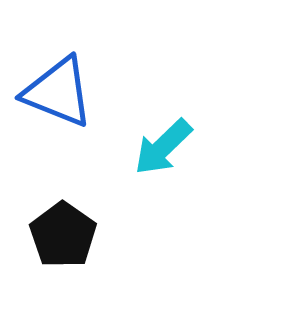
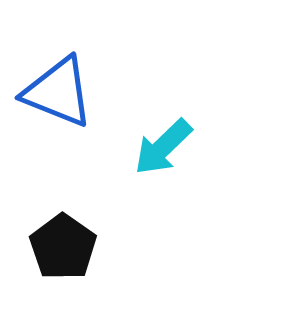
black pentagon: moved 12 px down
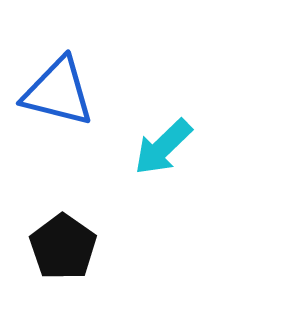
blue triangle: rotated 8 degrees counterclockwise
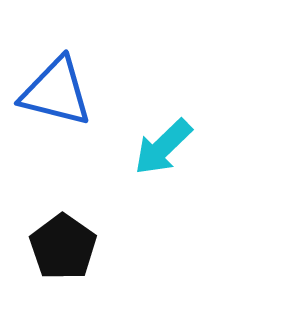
blue triangle: moved 2 px left
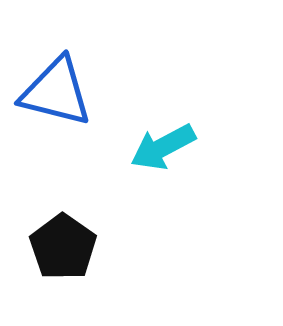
cyan arrow: rotated 16 degrees clockwise
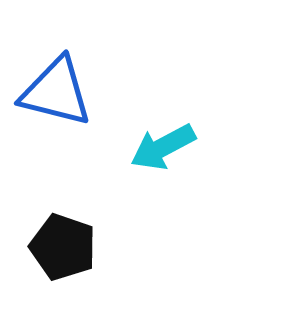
black pentagon: rotated 16 degrees counterclockwise
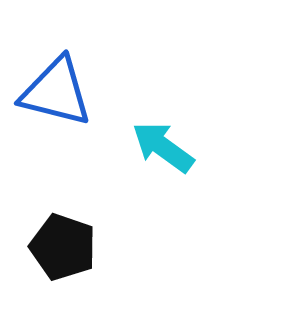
cyan arrow: rotated 64 degrees clockwise
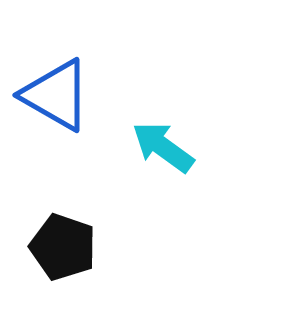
blue triangle: moved 3 px down; rotated 16 degrees clockwise
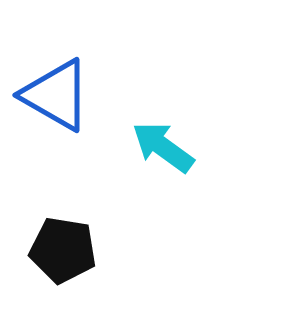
black pentagon: moved 3 px down; rotated 10 degrees counterclockwise
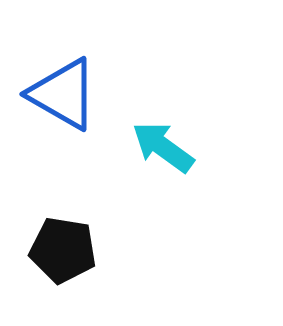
blue triangle: moved 7 px right, 1 px up
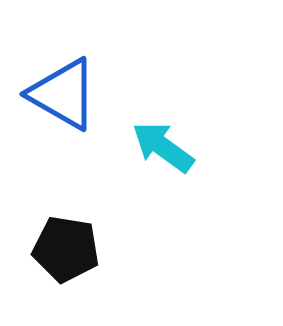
black pentagon: moved 3 px right, 1 px up
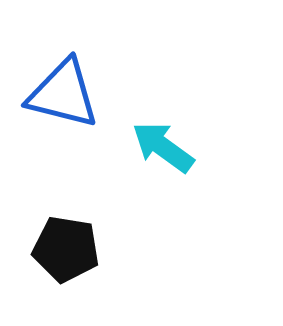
blue triangle: rotated 16 degrees counterclockwise
